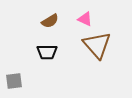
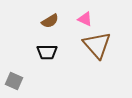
gray square: rotated 30 degrees clockwise
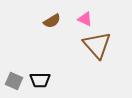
brown semicircle: moved 2 px right
black trapezoid: moved 7 px left, 28 px down
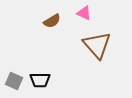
pink triangle: moved 1 px left, 6 px up
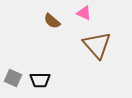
brown semicircle: rotated 72 degrees clockwise
gray square: moved 1 px left, 3 px up
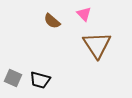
pink triangle: moved 1 px down; rotated 21 degrees clockwise
brown triangle: rotated 8 degrees clockwise
black trapezoid: rotated 15 degrees clockwise
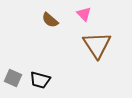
brown semicircle: moved 2 px left, 1 px up
